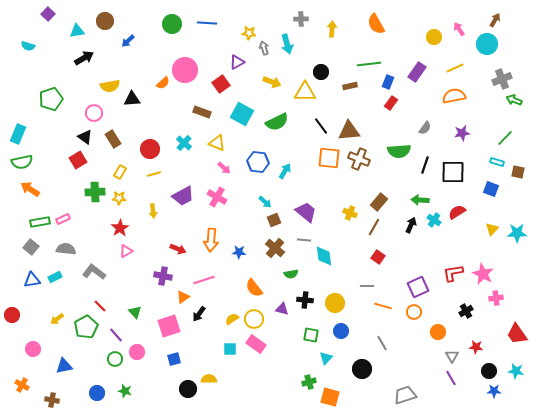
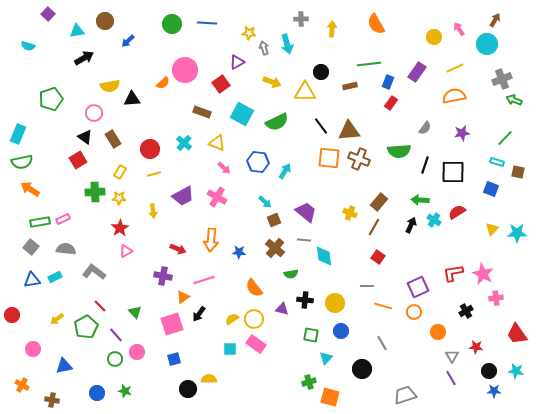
pink square at (169, 326): moved 3 px right, 2 px up
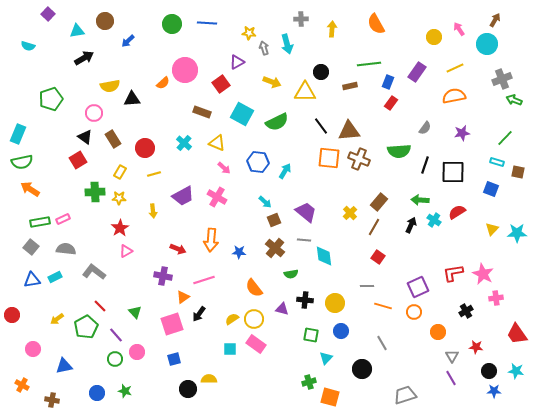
red circle at (150, 149): moved 5 px left, 1 px up
yellow cross at (350, 213): rotated 24 degrees clockwise
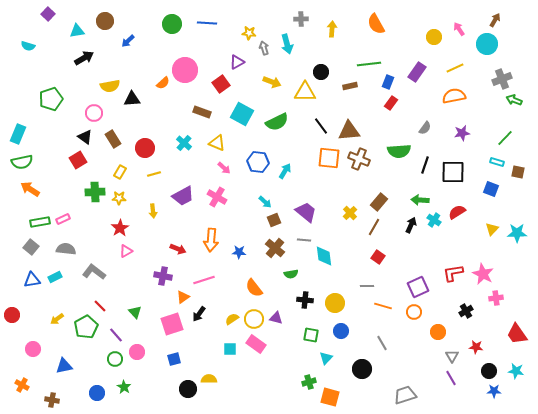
purple triangle at (282, 309): moved 6 px left, 9 px down
green star at (125, 391): moved 1 px left, 4 px up; rotated 16 degrees clockwise
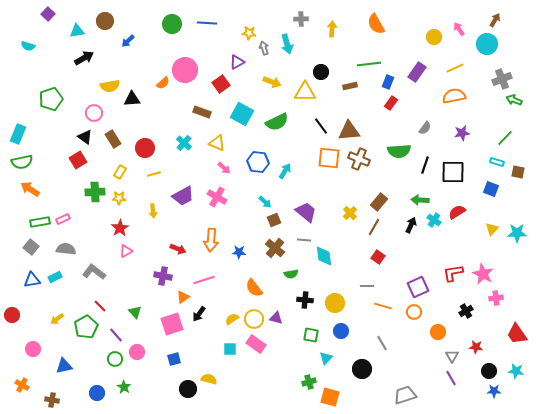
yellow semicircle at (209, 379): rotated 14 degrees clockwise
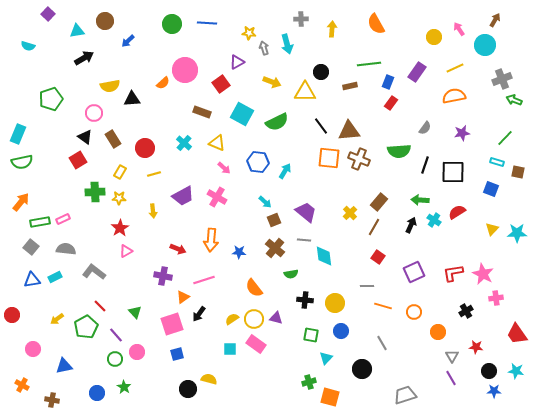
cyan circle at (487, 44): moved 2 px left, 1 px down
orange arrow at (30, 189): moved 9 px left, 13 px down; rotated 96 degrees clockwise
purple square at (418, 287): moved 4 px left, 15 px up
blue square at (174, 359): moved 3 px right, 5 px up
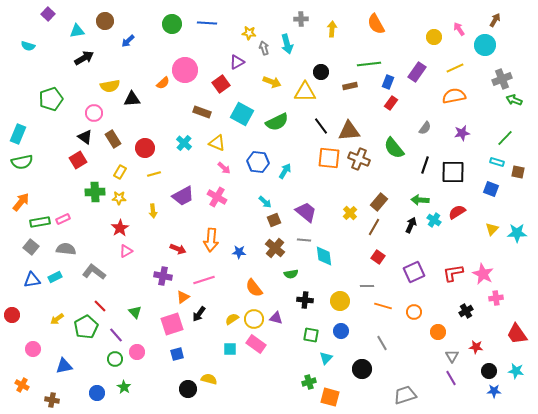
green semicircle at (399, 151): moved 5 px left, 3 px up; rotated 55 degrees clockwise
yellow circle at (335, 303): moved 5 px right, 2 px up
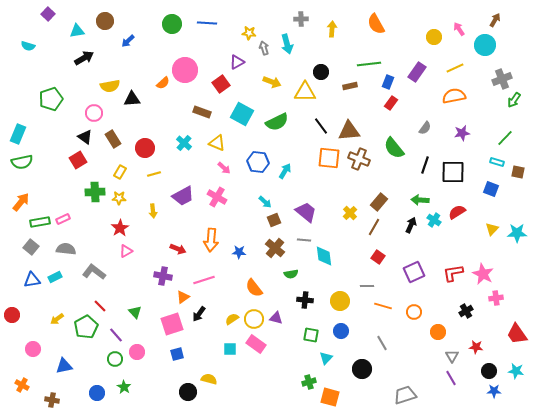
green arrow at (514, 100): rotated 77 degrees counterclockwise
black circle at (188, 389): moved 3 px down
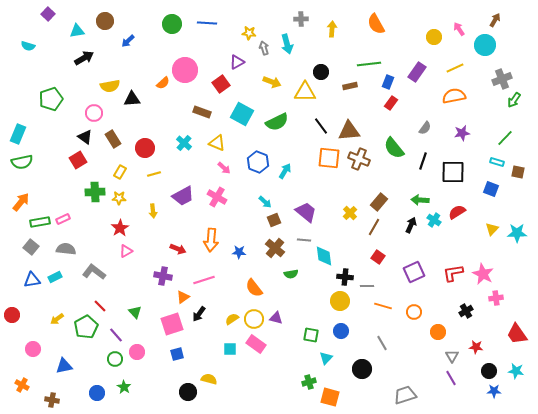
blue hexagon at (258, 162): rotated 15 degrees clockwise
black line at (425, 165): moved 2 px left, 4 px up
black cross at (305, 300): moved 40 px right, 23 px up
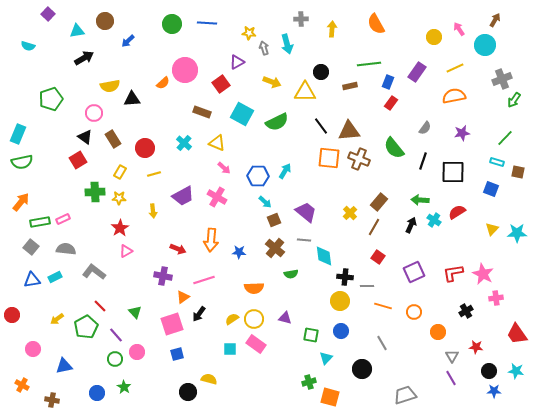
blue hexagon at (258, 162): moved 14 px down; rotated 20 degrees counterclockwise
orange semicircle at (254, 288): rotated 54 degrees counterclockwise
purple triangle at (276, 318): moved 9 px right
